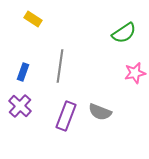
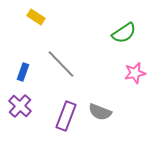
yellow rectangle: moved 3 px right, 2 px up
gray line: moved 1 px right, 2 px up; rotated 52 degrees counterclockwise
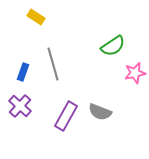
green semicircle: moved 11 px left, 13 px down
gray line: moved 8 px left; rotated 28 degrees clockwise
purple rectangle: rotated 8 degrees clockwise
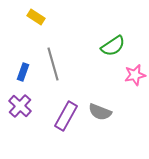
pink star: moved 2 px down
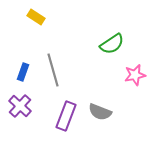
green semicircle: moved 1 px left, 2 px up
gray line: moved 6 px down
purple rectangle: rotated 8 degrees counterclockwise
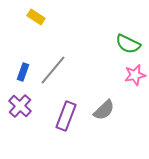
green semicircle: moved 16 px right; rotated 60 degrees clockwise
gray line: rotated 56 degrees clockwise
gray semicircle: moved 4 px right, 2 px up; rotated 65 degrees counterclockwise
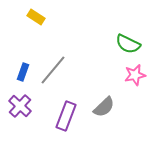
gray semicircle: moved 3 px up
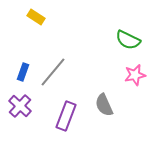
green semicircle: moved 4 px up
gray line: moved 2 px down
gray semicircle: moved 2 px up; rotated 110 degrees clockwise
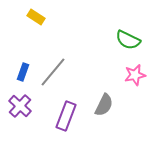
gray semicircle: rotated 130 degrees counterclockwise
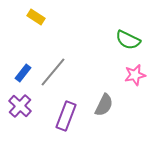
blue rectangle: moved 1 px down; rotated 18 degrees clockwise
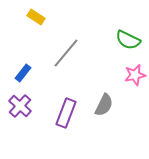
gray line: moved 13 px right, 19 px up
purple rectangle: moved 3 px up
